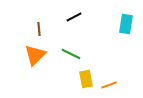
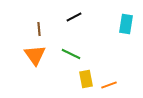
orange triangle: rotated 20 degrees counterclockwise
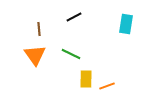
yellow rectangle: rotated 12 degrees clockwise
orange line: moved 2 px left, 1 px down
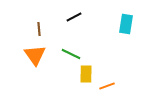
yellow rectangle: moved 5 px up
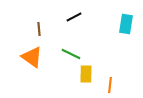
orange triangle: moved 3 px left, 2 px down; rotated 20 degrees counterclockwise
orange line: moved 3 px right, 1 px up; rotated 63 degrees counterclockwise
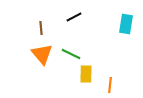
brown line: moved 2 px right, 1 px up
orange triangle: moved 10 px right, 3 px up; rotated 15 degrees clockwise
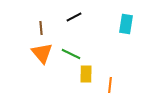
orange triangle: moved 1 px up
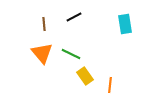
cyan rectangle: moved 1 px left; rotated 18 degrees counterclockwise
brown line: moved 3 px right, 4 px up
yellow rectangle: moved 1 px left, 2 px down; rotated 36 degrees counterclockwise
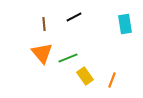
green line: moved 3 px left, 4 px down; rotated 48 degrees counterclockwise
orange line: moved 2 px right, 5 px up; rotated 14 degrees clockwise
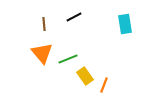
green line: moved 1 px down
orange line: moved 8 px left, 5 px down
